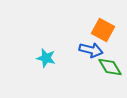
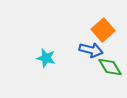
orange square: rotated 20 degrees clockwise
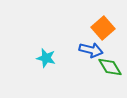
orange square: moved 2 px up
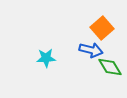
orange square: moved 1 px left
cyan star: rotated 18 degrees counterclockwise
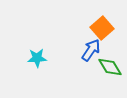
blue arrow: rotated 70 degrees counterclockwise
cyan star: moved 9 px left
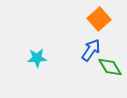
orange square: moved 3 px left, 9 px up
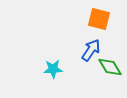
orange square: rotated 35 degrees counterclockwise
cyan star: moved 16 px right, 11 px down
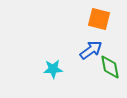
blue arrow: rotated 20 degrees clockwise
green diamond: rotated 20 degrees clockwise
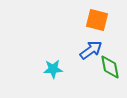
orange square: moved 2 px left, 1 px down
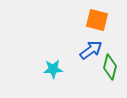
green diamond: rotated 25 degrees clockwise
